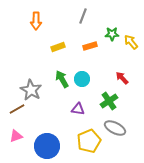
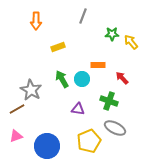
orange rectangle: moved 8 px right, 19 px down; rotated 16 degrees clockwise
green cross: rotated 36 degrees counterclockwise
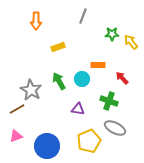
green arrow: moved 3 px left, 2 px down
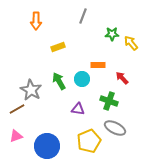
yellow arrow: moved 1 px down
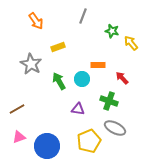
orange arrow: rotated 36 degrees counterclockwise
green star: moved 3 px up; rotated 16 degrees clockwise
gray star: moved 26 px up
pink triangle: moved 3 px right, 1 px down
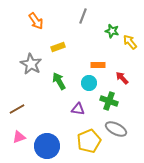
yellow arrow: moved 1 px left, 1 px up
cyan circle: moved 7 px right, 4 px down
gray ellipse: moved 1 px right, 1 px down
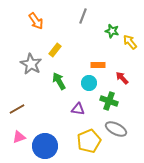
yellow rectangle: moved 3 px left, 3 px down; rotated 32 degrees counterclockwise
blue circle: moved 2 px left
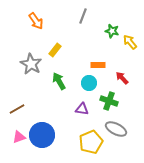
purple triangle: moved 4 px right
yellow pentagon: moved 2 px right, 1 px down
blue circle: moved 3 px left, 11 px up
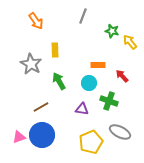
yellow rectangle: rotated 40 degrees counterclockwise
red arrow: moved 2 px up
brown line: moved 24 px right, 2 px up
gray ellipse: moved 4 px right, 3 px down
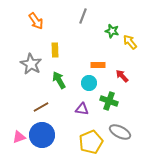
green arrow: moved 1 px up
